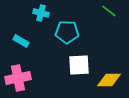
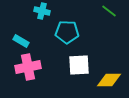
cyan cross: moved 1 px right, 2 px up
pink cross: moved 10 px right, 11 px up
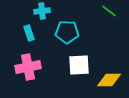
cyan cross: rotated 21 degrees counterclockwise
cyan rectangle: moved 8 px right, 8 px up; rotated 42 degrees clockwise
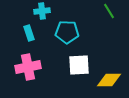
green line: rotated 21 degrees clockwise
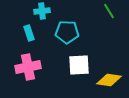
yellow diamond: rotated 10 degrees clockwise
